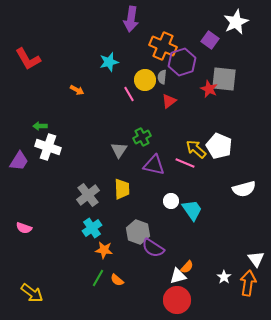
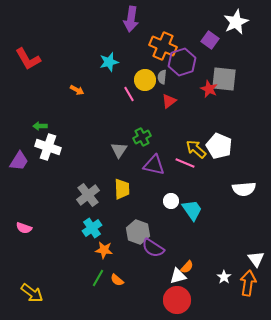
white semicircle at (244, 189): rotated 10 degrees clockwise
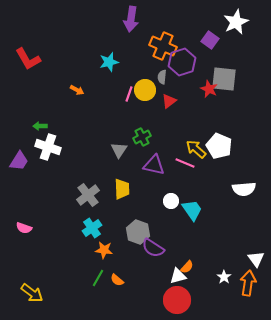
yellow circle at (145, 80): moved 10 px down
pink line at (129, 94): rotated 49 degrees clockwise
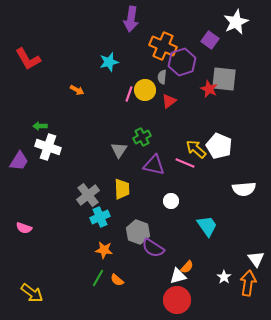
cyan trapezoid at (192, 210): moved 15 px right, 16 px down
cyan cross at (92, 228): moved 8 px right, 11 px up; rotated 12 degrees clockwise
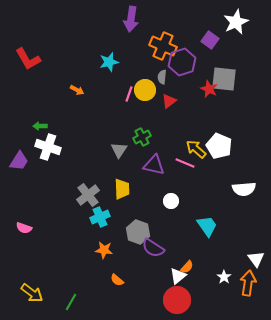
white triangle at (178, 276): rotated 24 degrees counterclockwise
green line at (98, 278): moved 27 px left, 24 px down
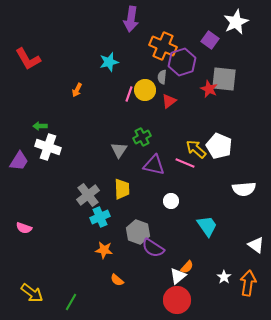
orange arrow at (77, 90): rotated 88 degrees clockwise
white triangle at (256, 259): moved 14 px up; rotated 18 degrees counterclockwise
